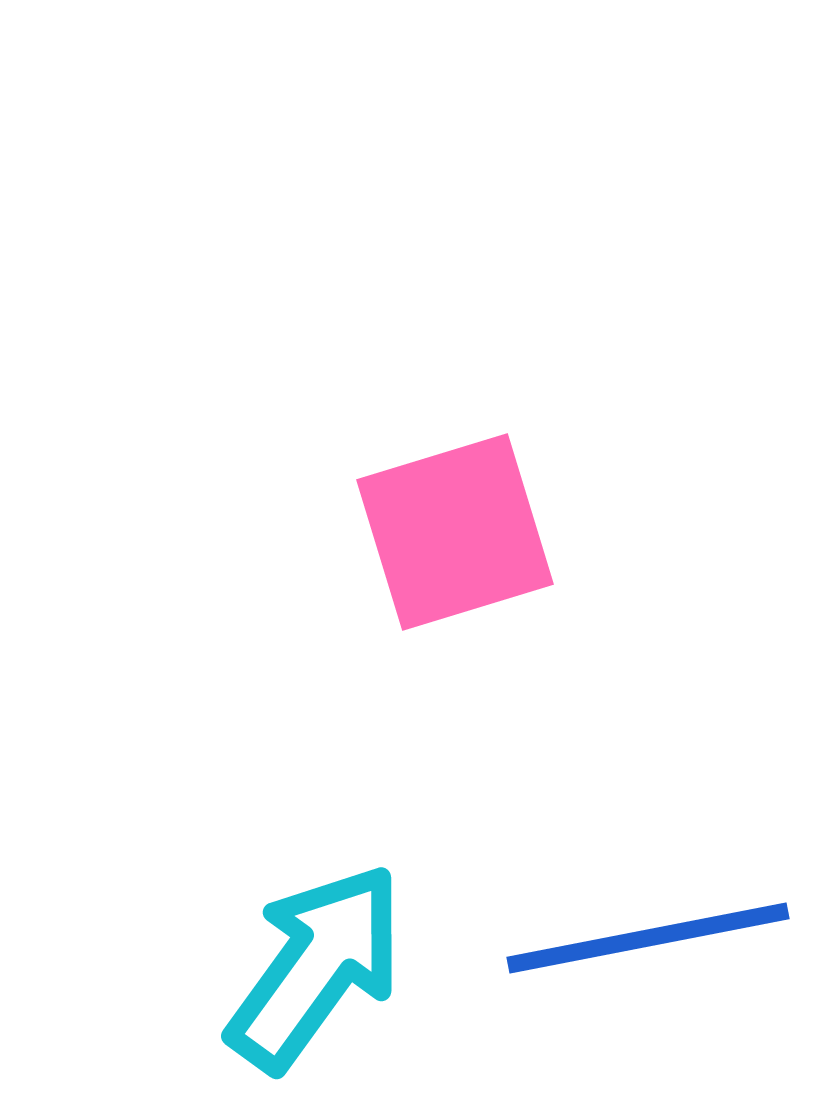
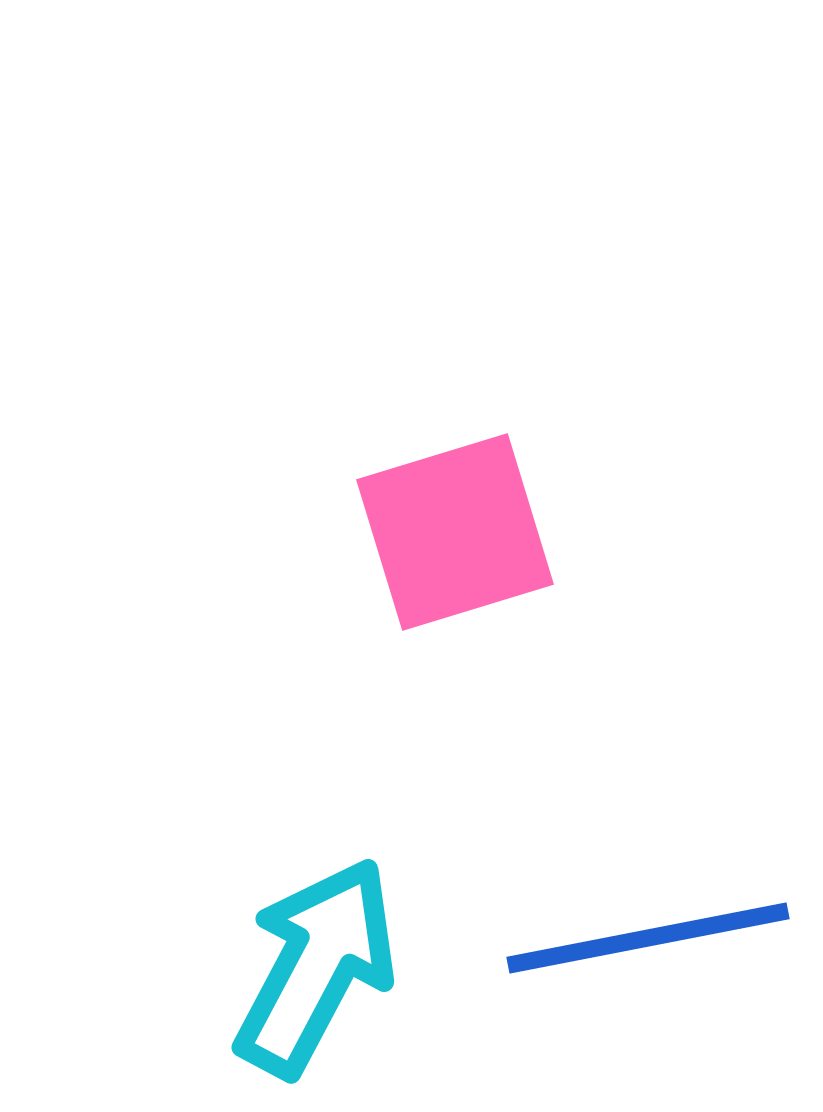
cyan arrow: rotated 8 degrees counterclockwise
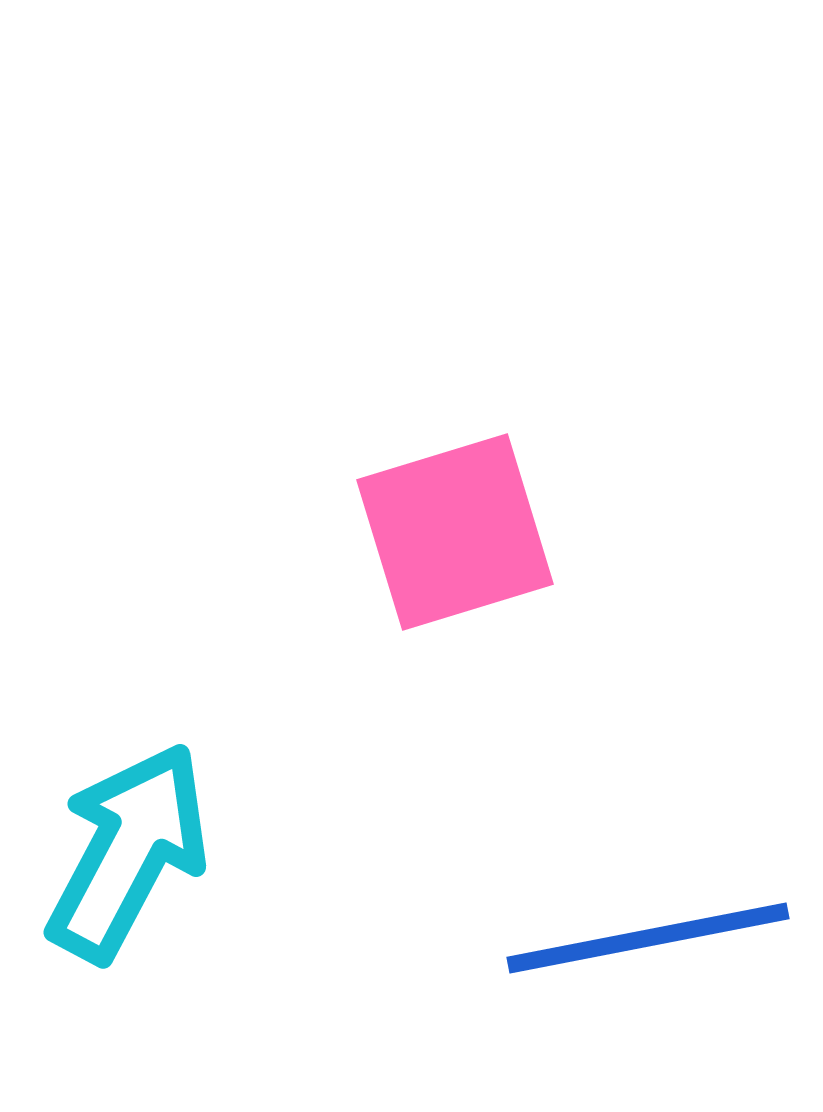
cyan arrow: moved 188 px left, 115 px up
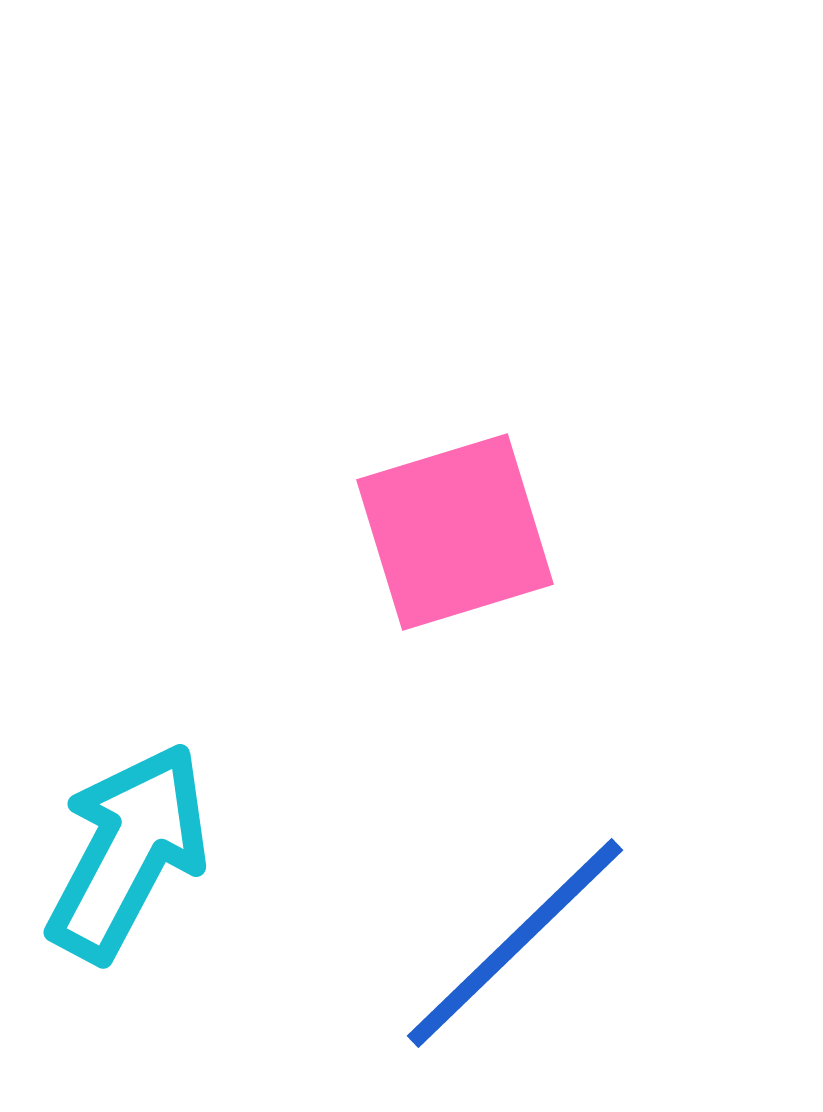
blue line: moved 133 px left, 5 px down; rotated 33 degrees counterclockwise
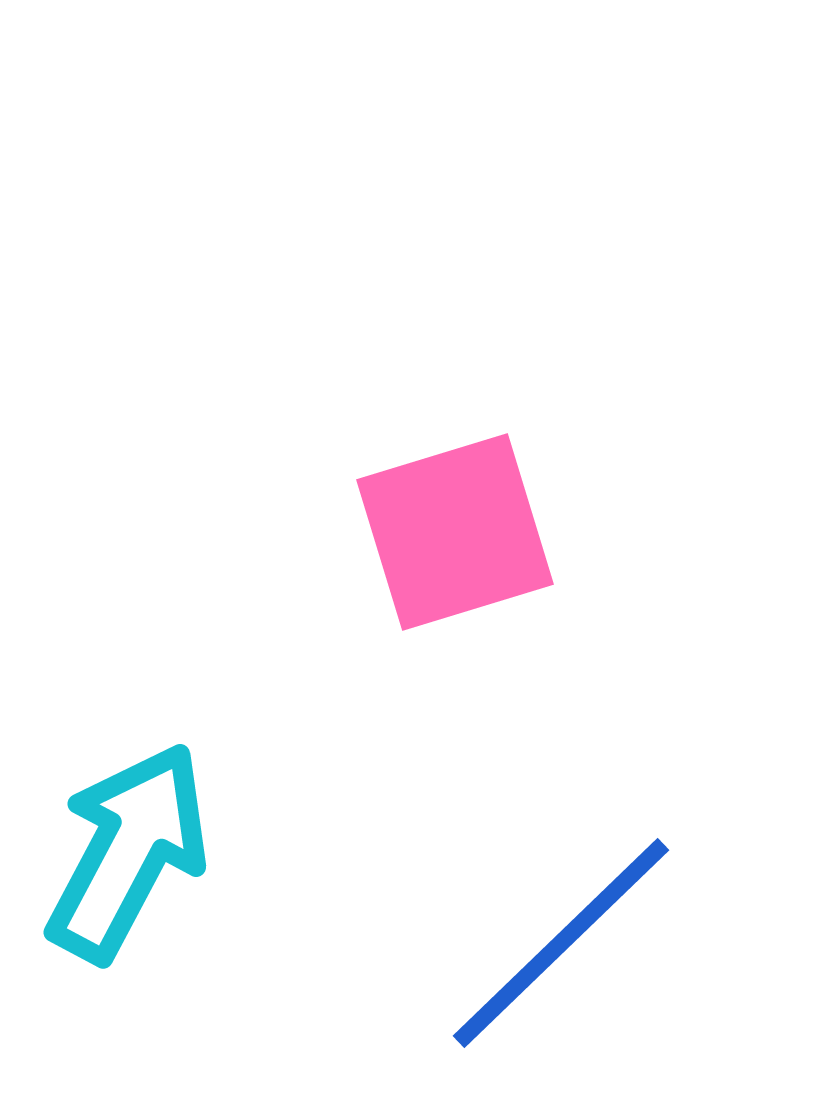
blue line: moved 46 px right
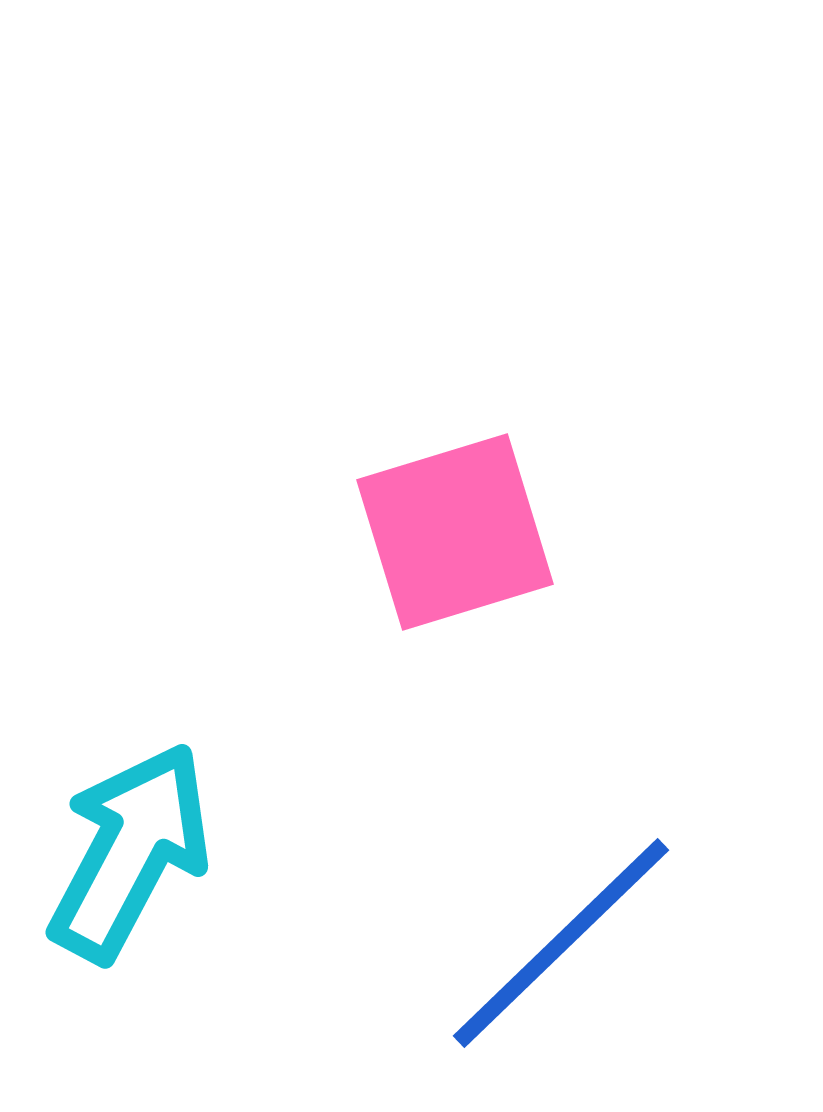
cyan arrow: moved 2 px right
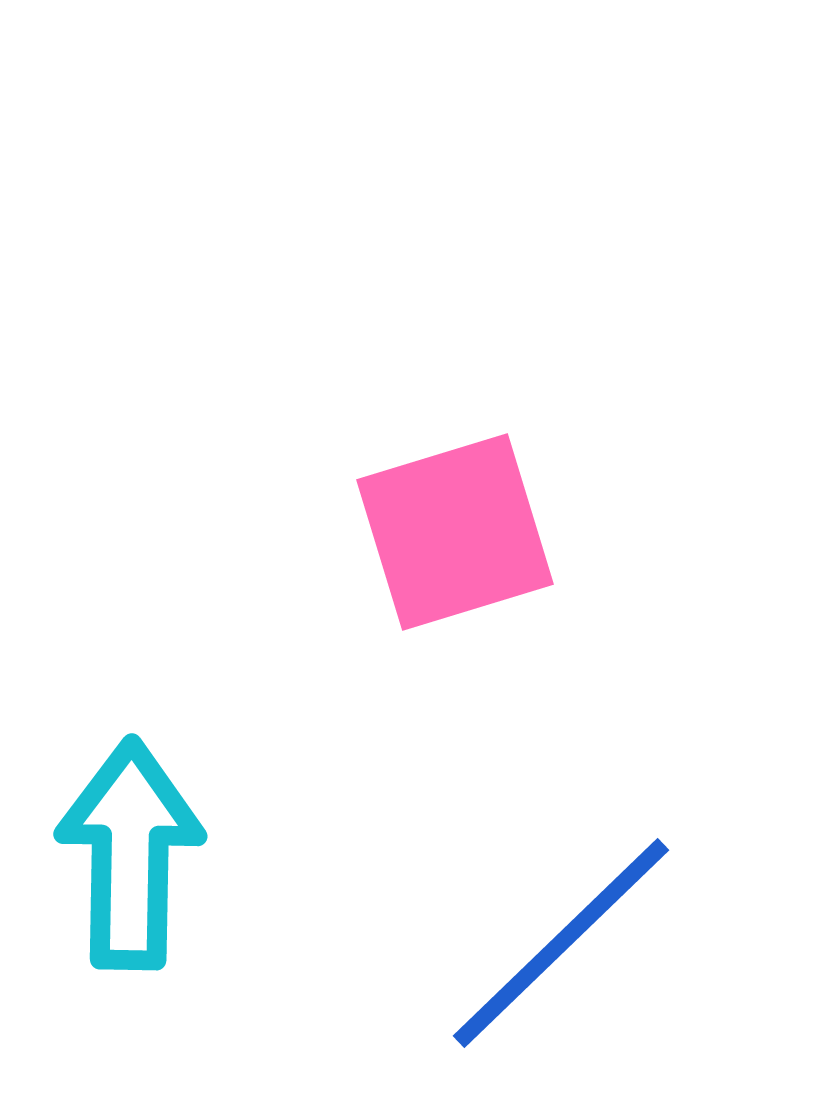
cyan arrow: moved 2 px down; rotated 27 degrees counterclockwise
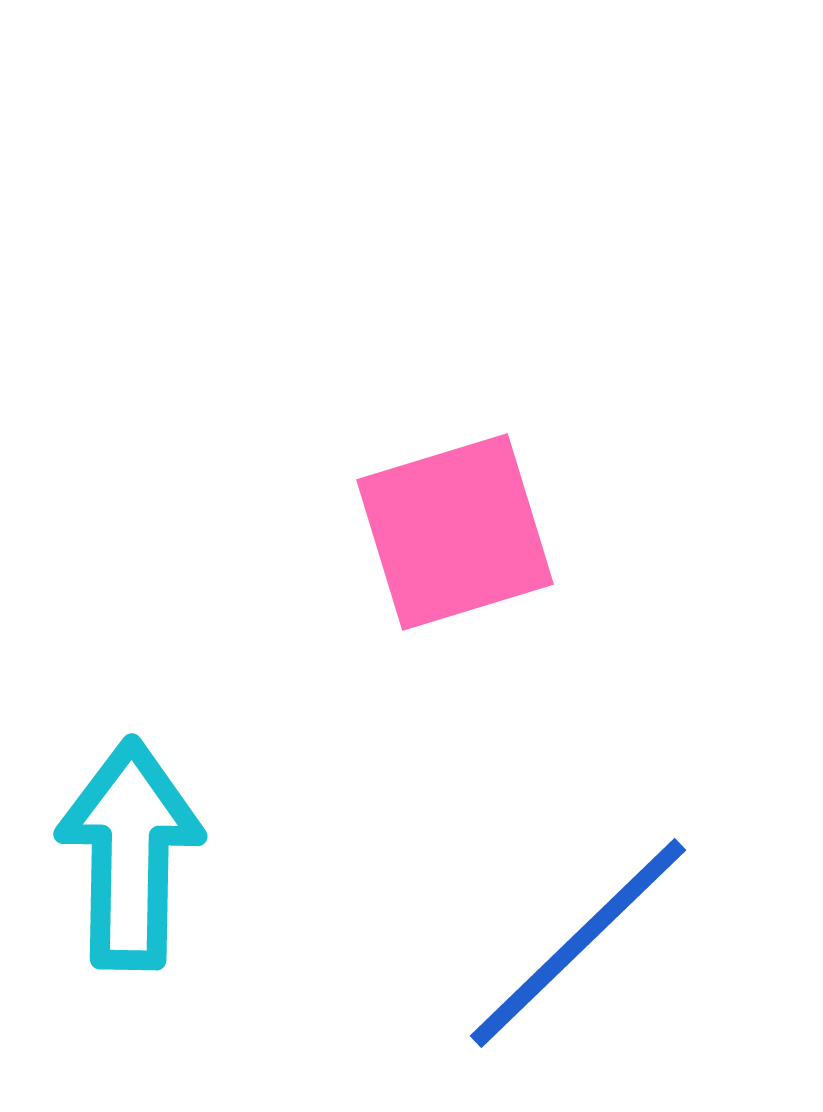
blue line: moved 17 px right
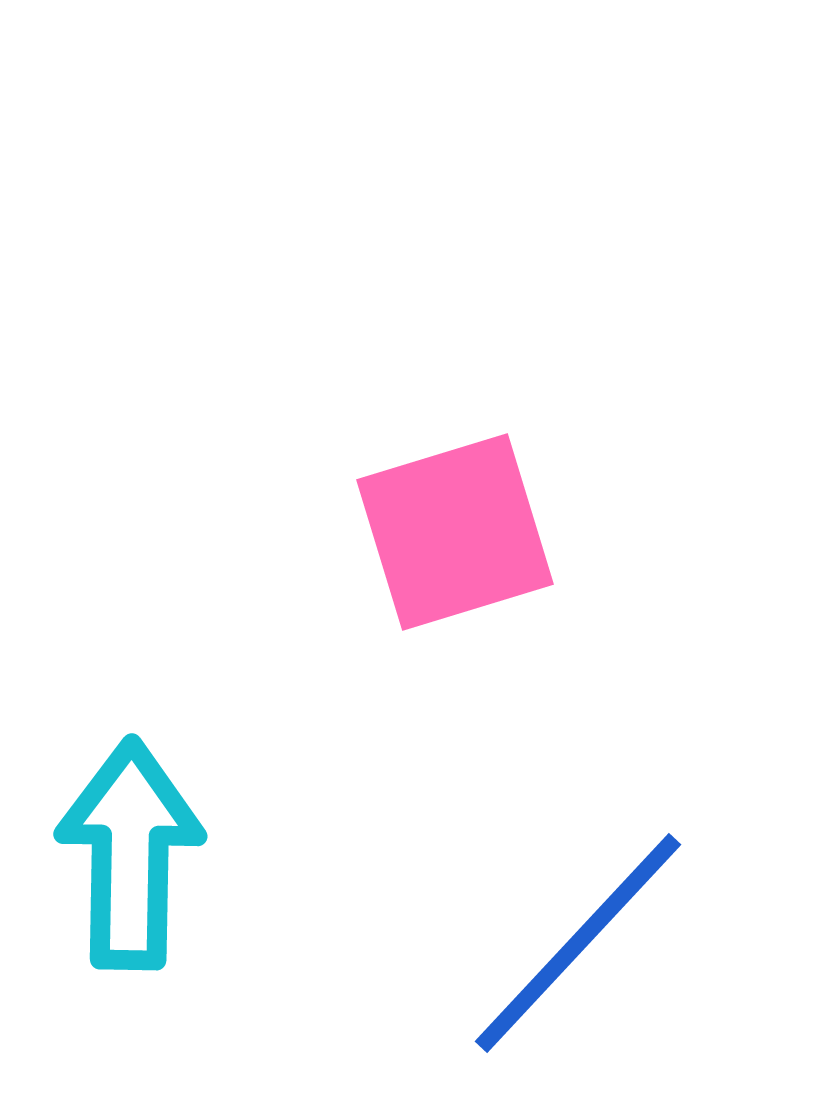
blue line: rotated 3 degrees counterclockwise
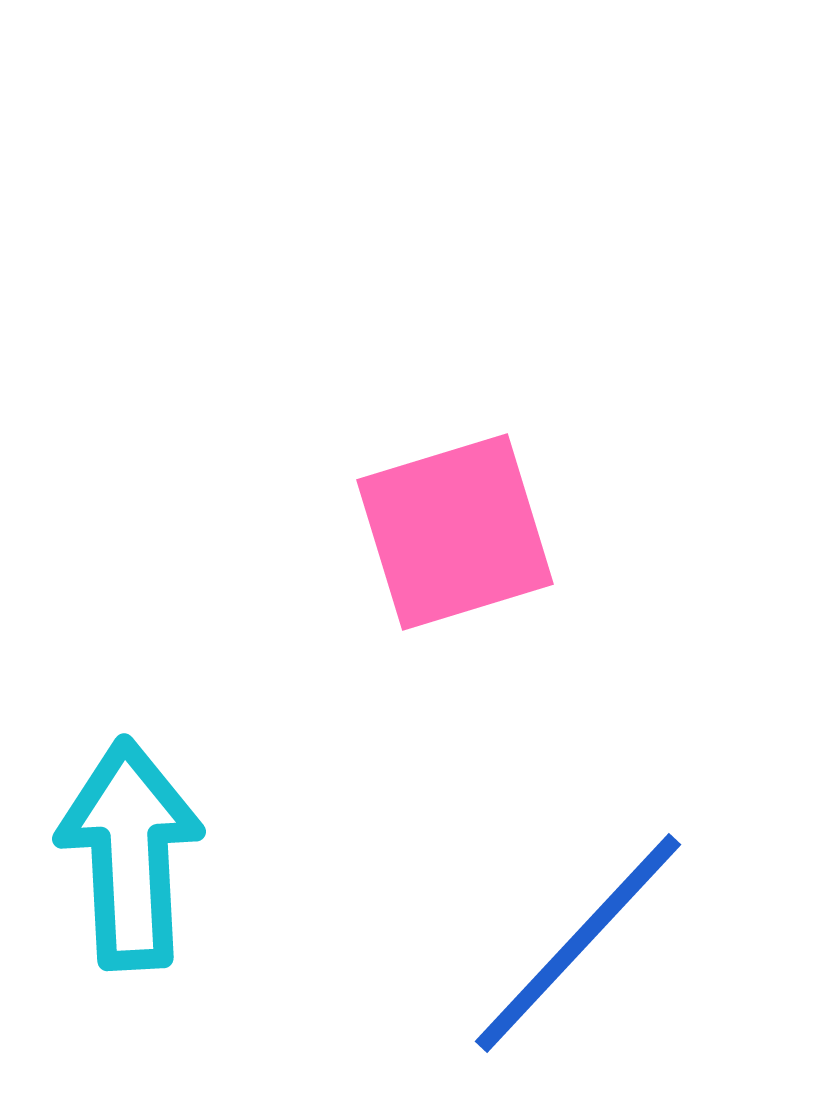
cyan arrow: rotated 4 degrees counterclockwise
